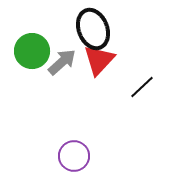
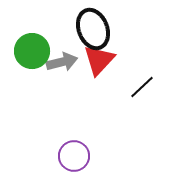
gray arrow: rotated 28 degrees clockwise
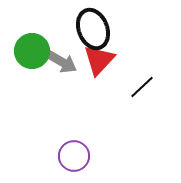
gray arrow: rotated 44 degrees clockwise
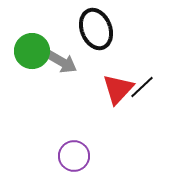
black ellipse: moved 3 px right
red triangle: moved 19 px right, 29 px down
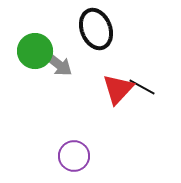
green circle: moved 3 px right
gray arrow: moved 4 px left, 2 px down; rotated 8 degrees clockwise
black line: rotated 72 degrees clockwise
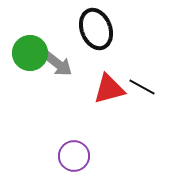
green circle: moved 5 px left, 2 px down
red triangle: moved 9 px left; rotated 32 degrees clockwise
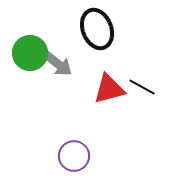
black ellipse: moved 1 px right
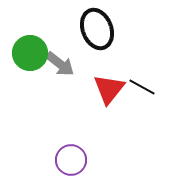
gray arrow: moved 2 px right
red triangle: rotated 36 degrees counterclockwise
purple circle: moved 3 px left, 4 px down
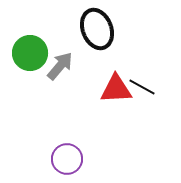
gray arrow: moved 2 px down; rotated 88 degrees counterclockwise
red triangle: moved 7 px right; rotated 48 degrees clockwise
purple circle: moved 4 px left, 1 px up
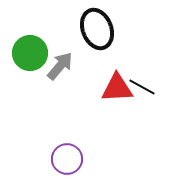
red triangle: moved 1 px right, 1 px up
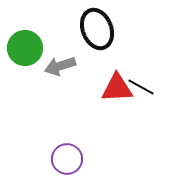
green circle: moved 5 px left, 5 px up
gray arrow: rotated 148 degrees counterclockwise
black line: moved 1 px left
